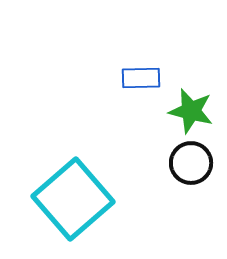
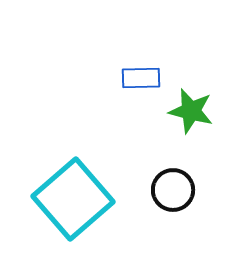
black circle: moved 18 px left, 27 px down
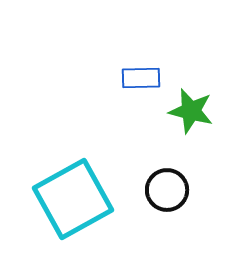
black circle: moved 6 px left
cyan square: rotated 12 degrees clockwise
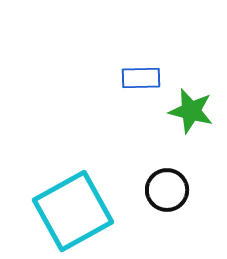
cyan square: moved 12 px down
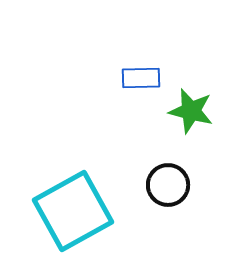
black circle: moved 1 px right, 5 px up
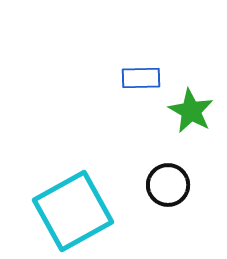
green star: rotated 15 degrees clockwise
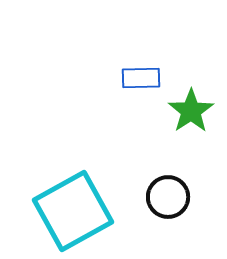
green star: rotated 9 degrees clockwise
black circle: moved 12 px down
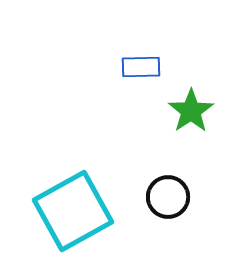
blue rectangle: moved 11 px up
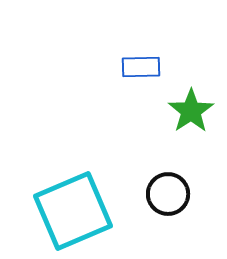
black circle: moved 3 px up
cyan square: rotated 6 degrees clockwise
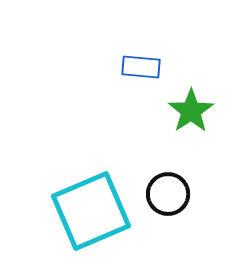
blue rectangle: rotated 6 degrees clockwise
cyan square: moved 18 px right
